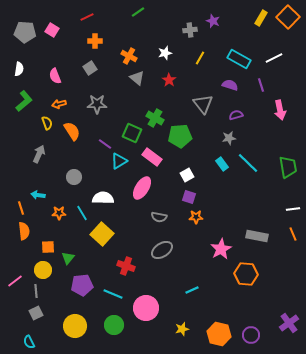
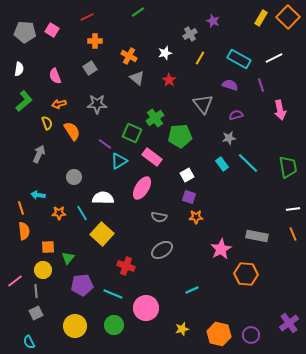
gray cross at (190, 30): moved 4 px down; rotated 24 degrees counterclockwise
green cross at (155, 118): rotated 24 degrees clockwise
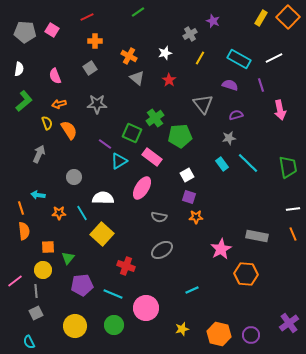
orange semicircle at (72, 131): moved 3 px left, 1 px up
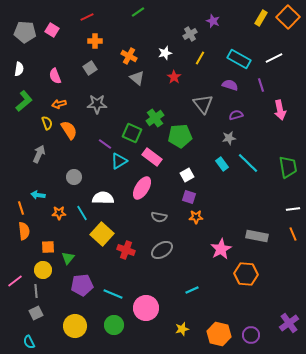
red star at (169, 80): moved 5 px right, 3 px up
red cross at (126, 266): moved 16 px up
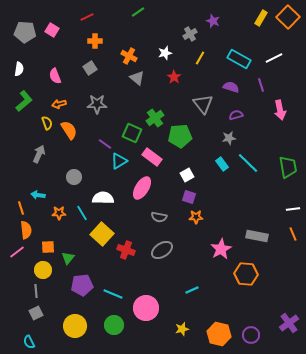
purple semicircle at (230, 85): moved 1 px right, 2 px down
orange semicircle at (24, 231): moved 2 px right, 1 px up
pink line at (15, 281): moved 2 px right, 29 px up
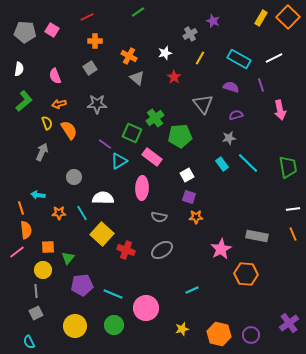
gray arrow at (39, 154): moved 3 px right, 2 px up
pink ellipse at (142, 188): rotated 30 degrees counterclockwise
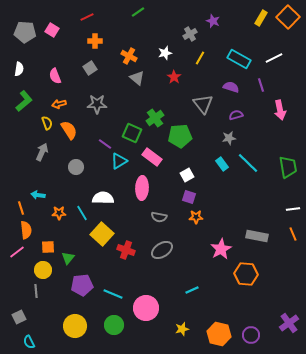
gray circle at (74, 177): moved 2 px right, 10 px up
gray square at (36, 313): moved 17 px left, 4 px down
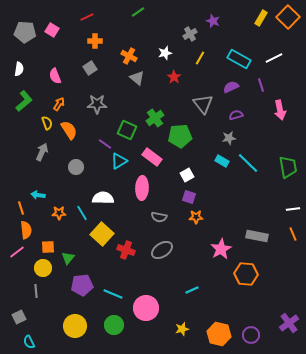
purple semicircle at (231, 87): rotated 42 degrees counterclockwise
orange arrow at (59, 104): rotated 136 degrees clockwise
green square at (132, 133): moved 5 px left, 3 px up
cyan rectangle at (222, 164): moved 3 px up; rotated 24 degrees counterclockwise
yellow circle at (43, 270): moved 2 px up
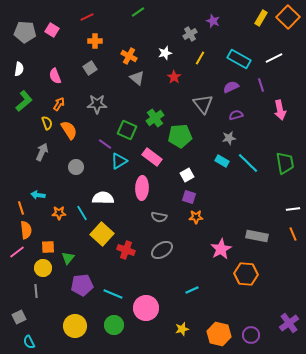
green trapezoid at (288, 167): moved 3 px left, 4 px up
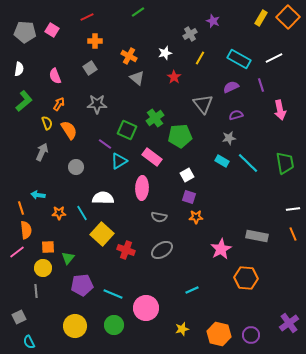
orange hexagon at (246, 274): moved 4 px down
